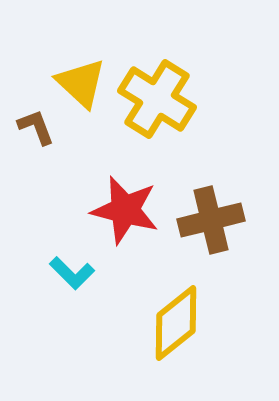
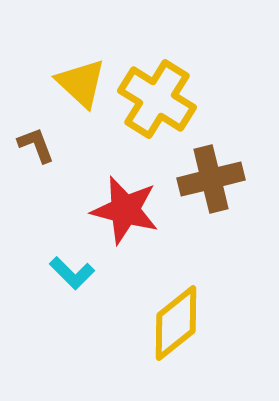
brown L-shape: moved 18 px down
brown cross: moved 41 px up
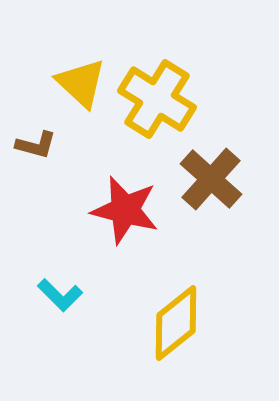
brown L-shape: rotated 126 degrees clockwise
brown cross: rotated 34 degrees counterclockwise
cyan L-shape: moved 12 px left, 22 px down
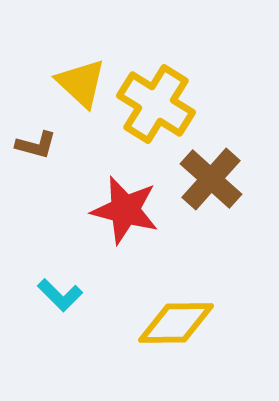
yellow cross: moved 1 px left, 5 px down
yellow diamond: rotated 38 degrees clockwise
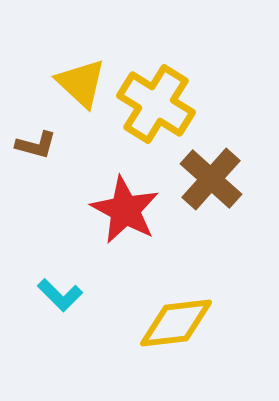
red star: rotated 14 degrees clockwise
yellow diamond: rotated 6 degrees counterclockwise
